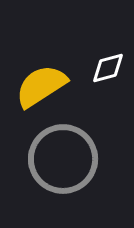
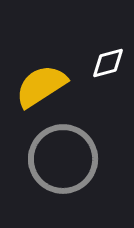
white diamond: moved 5 px up
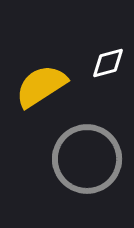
gray circle: moved 24 px right
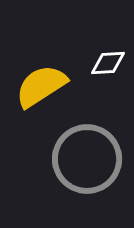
white diamond: rotated 12 degrees clockwise
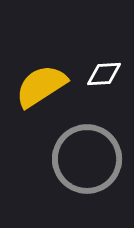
white diamond: moved 4 px left, 11 px down
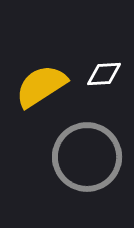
gray circle: moved 2 px up
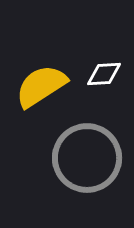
gray circle: moved 1 px down
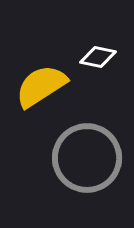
white diamond: moved 6 px left, 17 px up; rotated 15 degrees clockwise
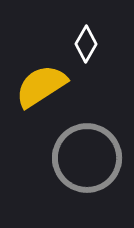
white diamond: moved 12 px left, 13 px up; rotated 72 degrees counterclockwise
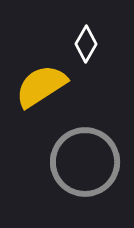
gray circle: moved 2 px left, 4 px down
